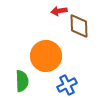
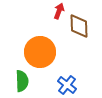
red arrow: rotated 119 degrees clockwise
orange circle: moved 6 px left, 4 px up
blue cross: rotated 24 degrees counterclockwise
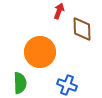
brown diamond: moved 3 px right, 3 px down
green semicircle: moved 2 px left, 2 px down
blue cross: rotated 18 degrees counterclockwise
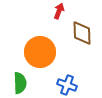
brown diamond: moved 4 px down
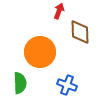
brown diamond: moved 2 px left, 1 px up
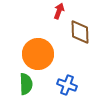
orange circle: moved 2 px left, 2 px down
green semicircle: moved 6 px right, 1 px down
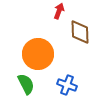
green semicircle: rotated 25 degrees counterclockwise
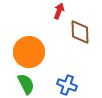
orange circle: moved 9 px left, 2 px up
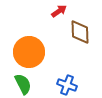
red arrow: rotated 35 degrees clockwise
green semicircle: moved 3 px left
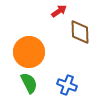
green semicircle: moved 6 px right, 1 px up
